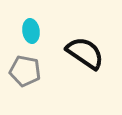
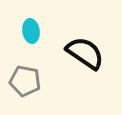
gray pentagon: moved 10 px down
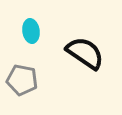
gray pentagon: moved 3 px left, 1 px up
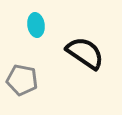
cyan ellipse: moved 5 px right, 6 px up
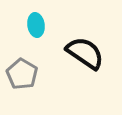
gray pentagon: moved 6 px up; rotated 20 degrees clockwise
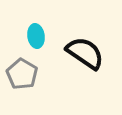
cyan ellipse: moved 11 px down
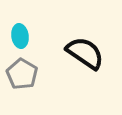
cyan ellipse: moved 16 px left
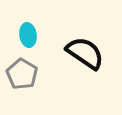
cyan ellipse: moved 8 px right, 1 px up
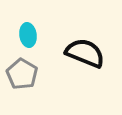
black semicircle: rotated 12 degrees counterclockwise
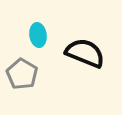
cyan ellipse: moved 10 px right
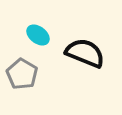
cyan ellipse: rotated 45 degrees counterclockwise
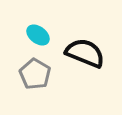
gray pentagon: moved 13 px right
